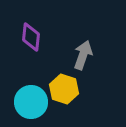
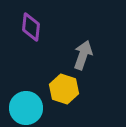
purple diamond: moved 10 px up
cyan circle: moved 5 px left, 6 px down
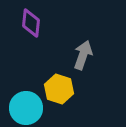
purple diamond: moved 4 px up
yellow hexagon: moved 5 px left
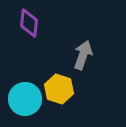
purple diamond: moved 2 px left
cyan circle: moved 1 px left, 9 px up
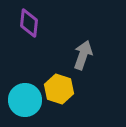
cyan circle: moved 1 px down
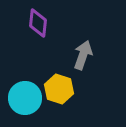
purple diamond: moved 9 px right
cyan circle: moved 2 px up
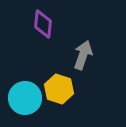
purple diamond: moved 5 px right, 1 px down
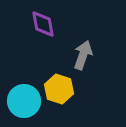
purple diamond: rotated 16 degrees counterclockwise
cyan circle: moved 1 px left, 3 px down
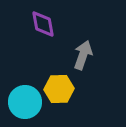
yellow hexagon: rotated 20 degrees counterclockwise
cyan circle: moved 1 px right, 1 px down
